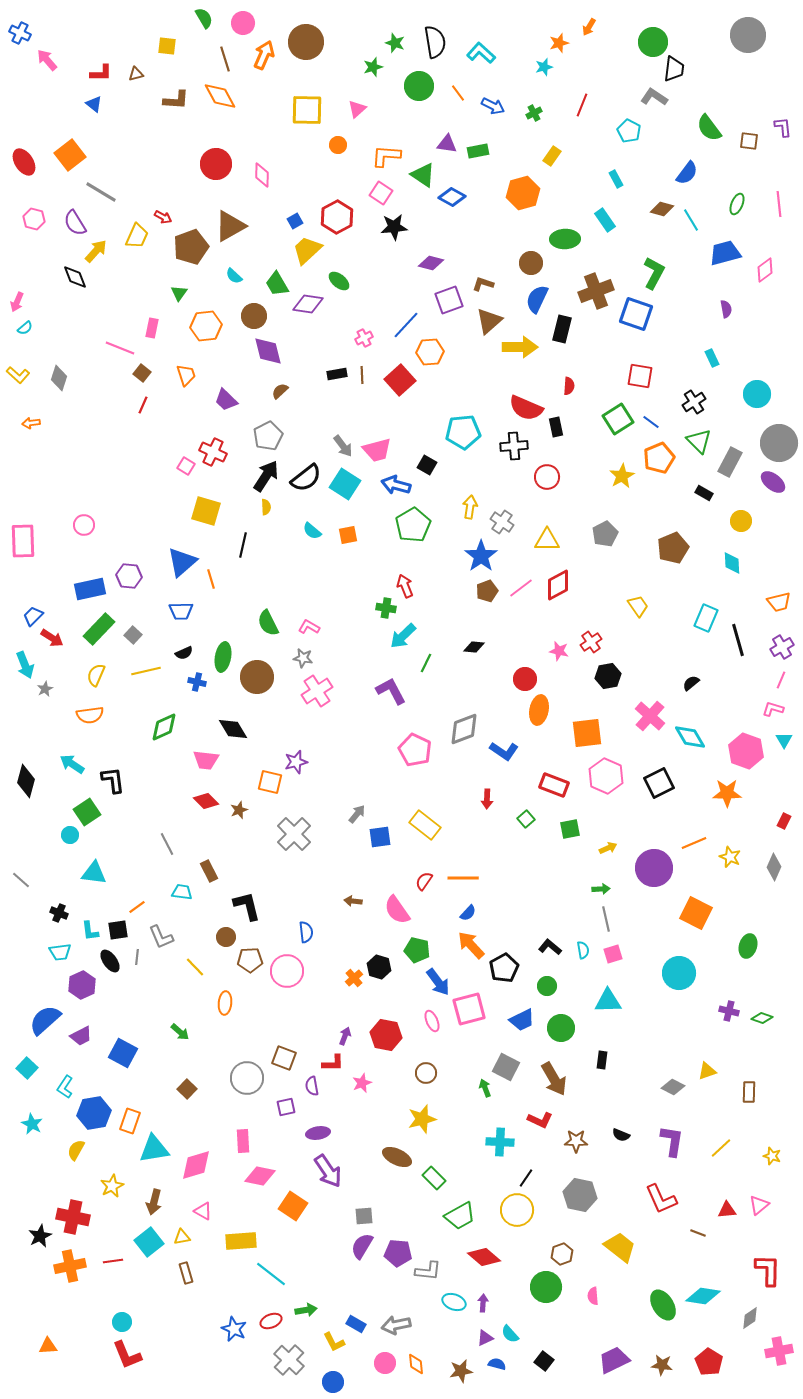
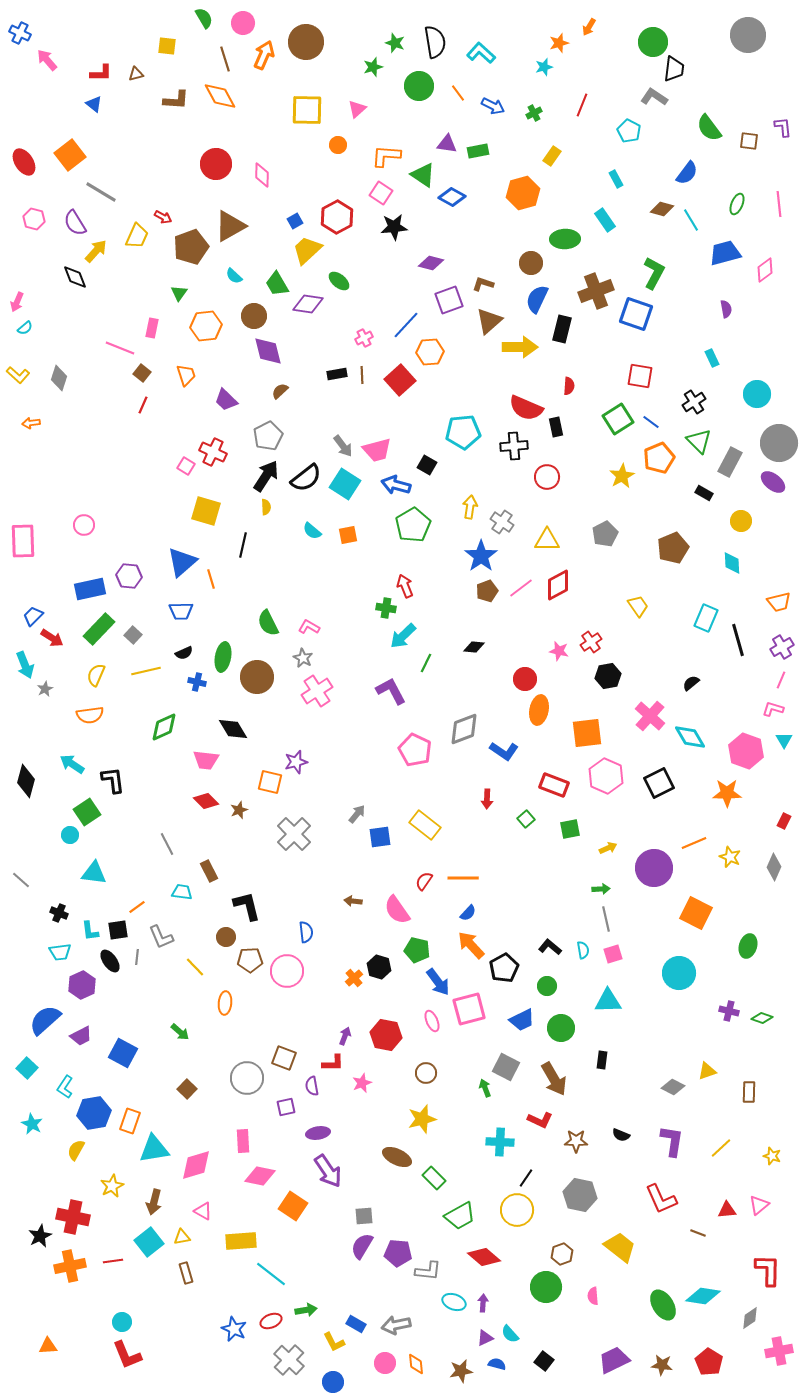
gray star at (303, 658): rotated 18 degrees clockwise
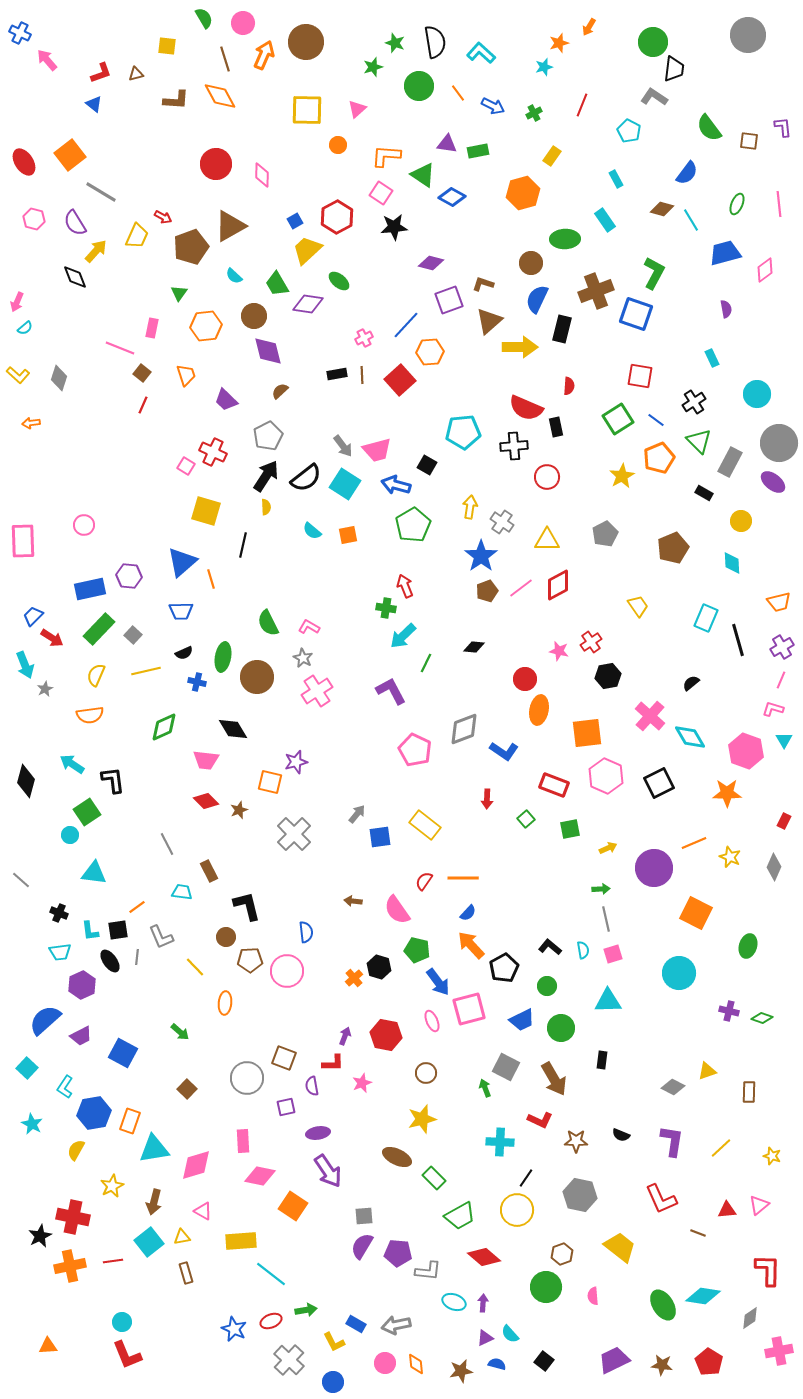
red L-shape at (101, 73): rotated 20 degrees counterclockwise
blue line at (651, 422): moved 5 px right, 2 px up
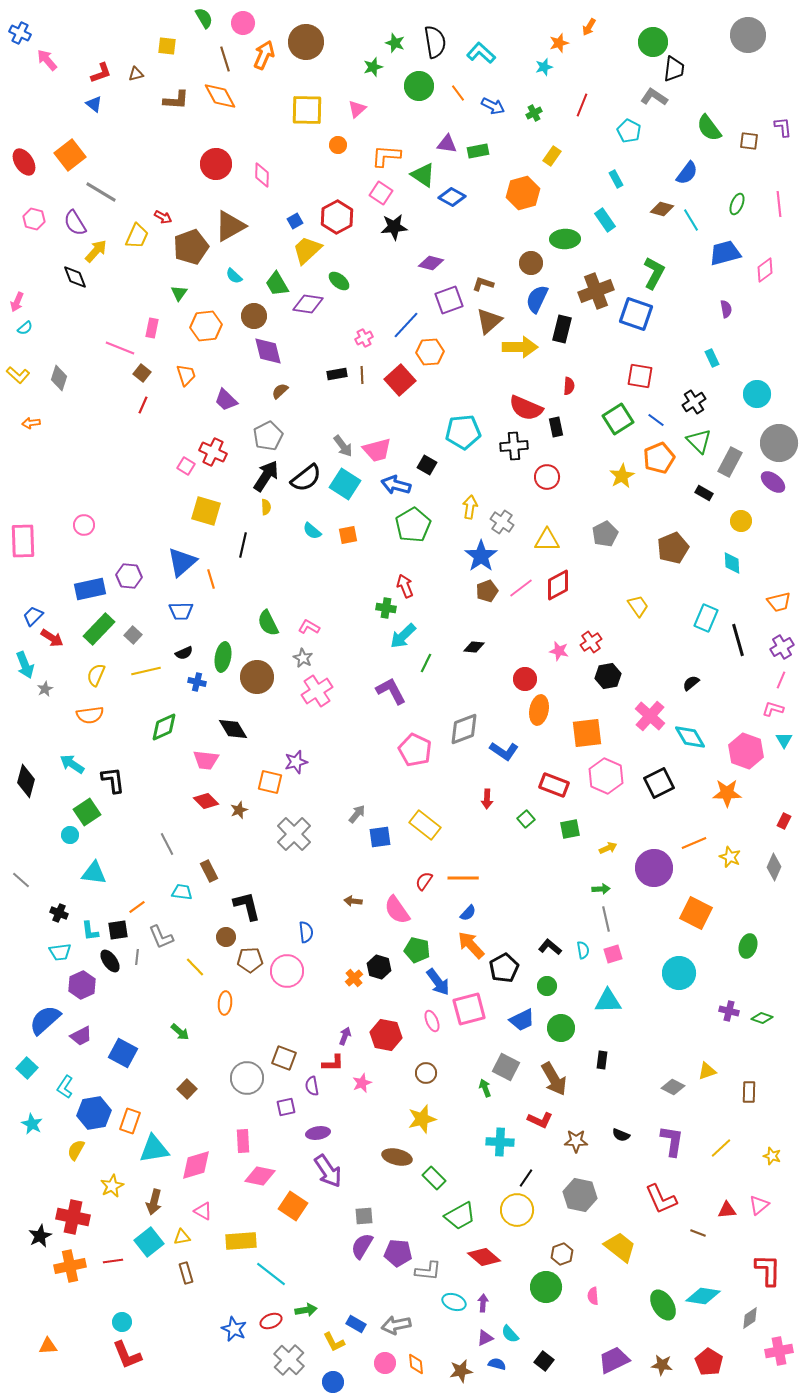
brown ellipse at (397, 1157): rotated 12 degrees counterclockwise
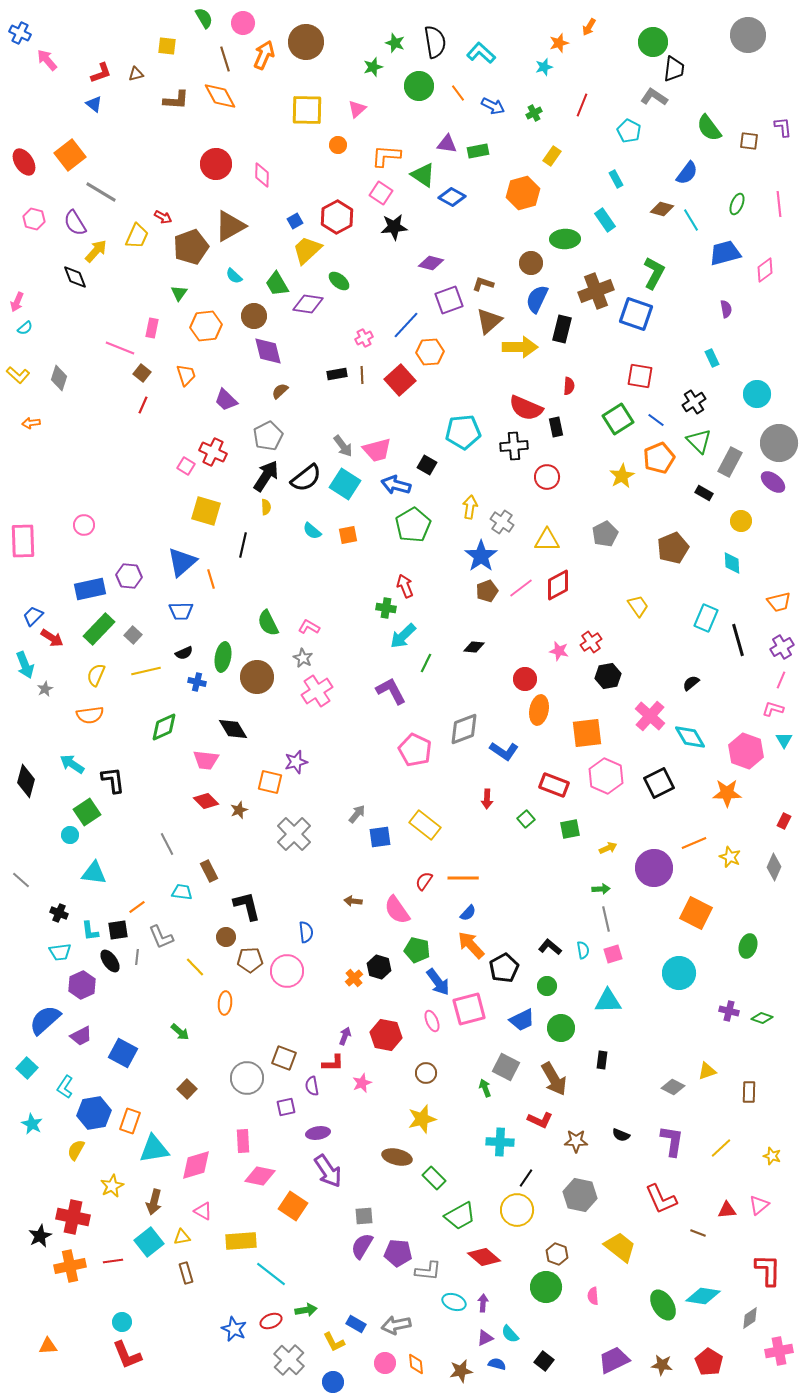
brown hexagon at (562, 1254): moved 5 px left; rotated 20 degrees counterclockwise
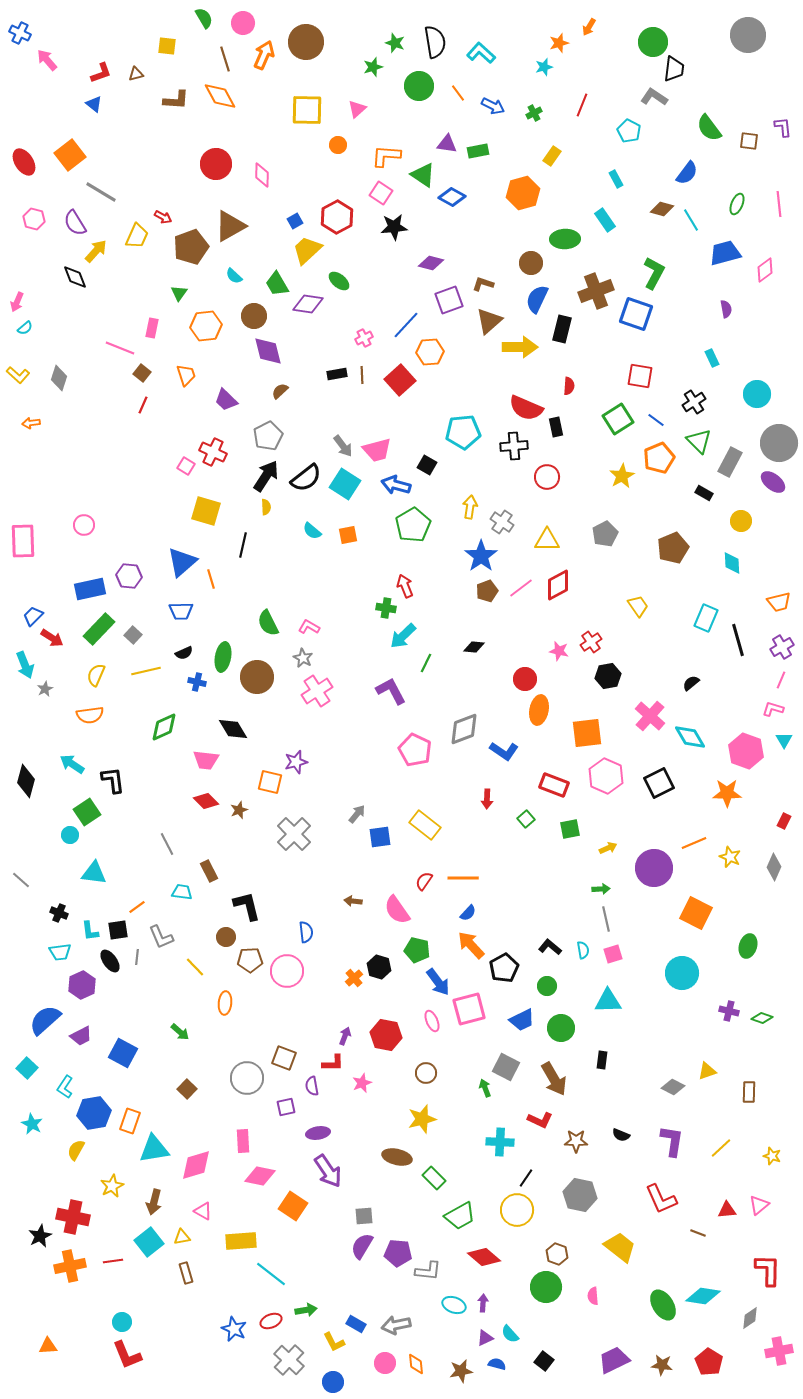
cyan circle at (679, 973): moved 3 px right
cyan ellipse at (454, 1302): moved 3 px down
